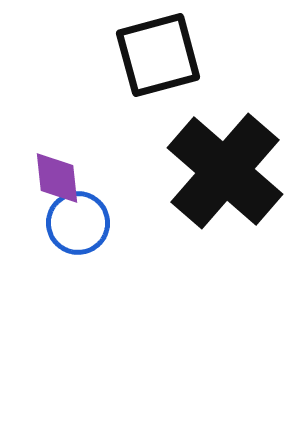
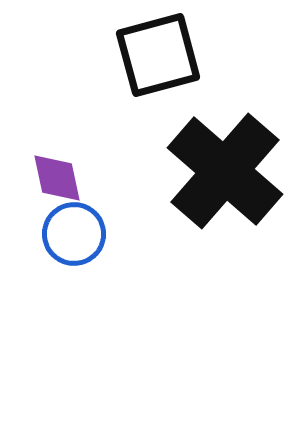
purple diamond: rotated 6 degrees counterclockwise
blue circle: moved 4 px left, 11 px down
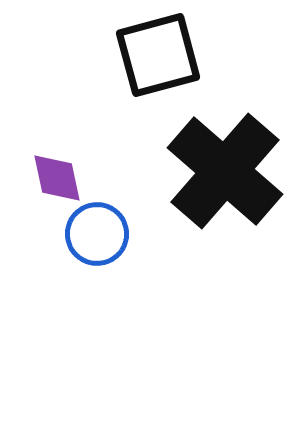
blue circle: moved 23 px right
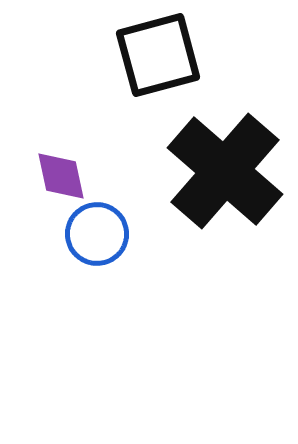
purple diamond: moved 4 px right, 2 px up
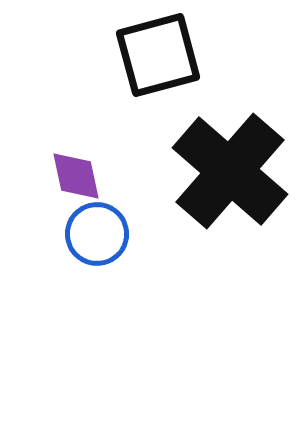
black cross: moved 5 px right
purple diamond: moved 15 px right
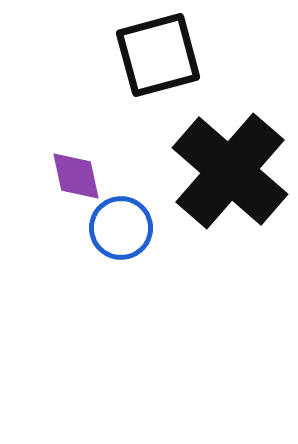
blue circle: moved 24 px right, 6 px up
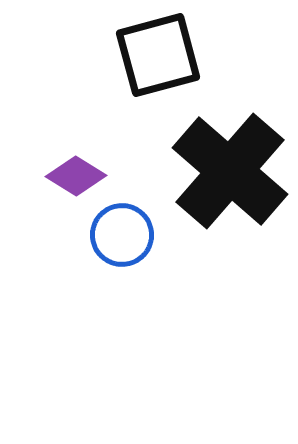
purple diamond: rotated 46 degrees counterclockwise
blue circle: moved 1 px right, 7 px down
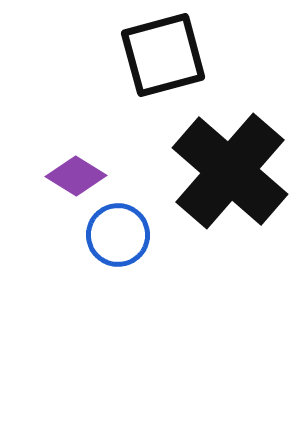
black square: moved 5 px right
blue circle: moved 4 px left
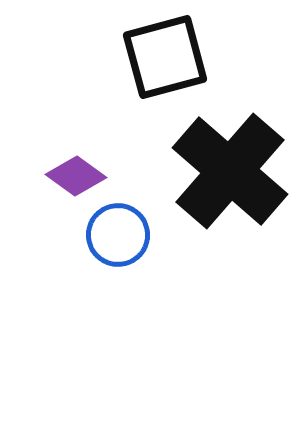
black square: moved 2 px right, 2 px down
purple diamond: rotated 4 degrees clockwise
